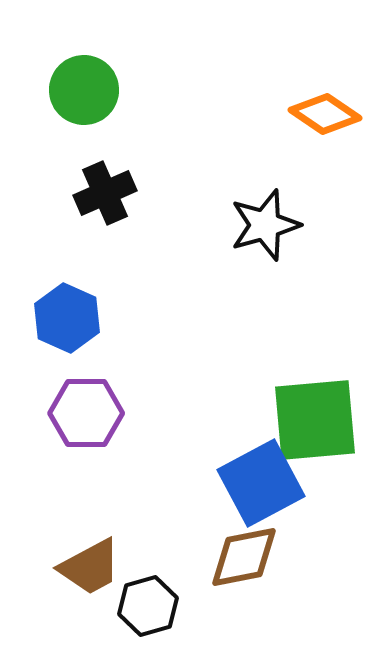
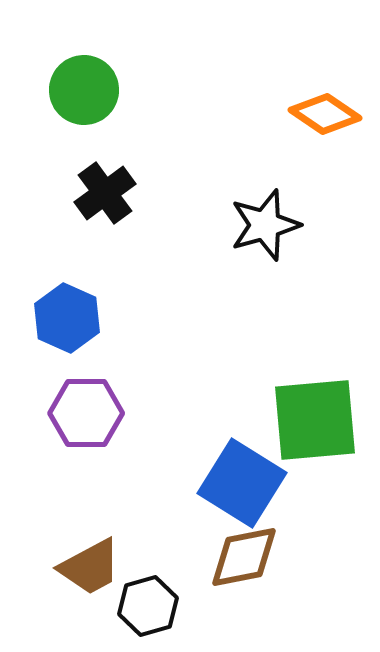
black cross: rotated 12 degrees counterclockwise
blue square: moved 19 px left; rotated 30 degrees counterclockwise
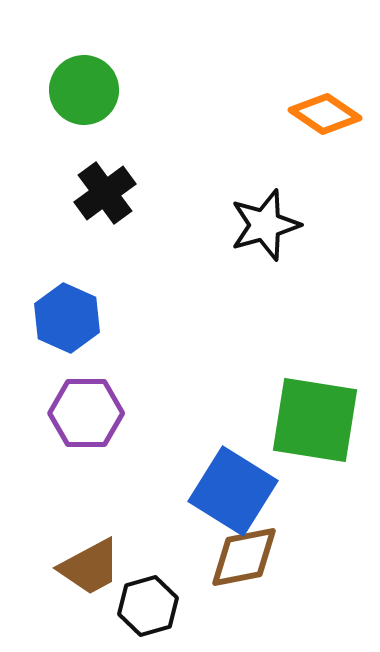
green square: rotated 14 degrees clockwise
blue square: moved 9 px left, 8 px down
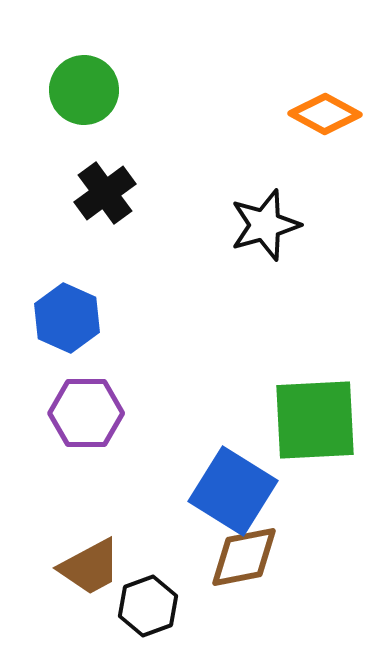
orange diamond: rotated 6 degrees counterclockwise
green square: rotated 12 degrees counterclockwise
black hexagon: rotated 4 degrees counterclockwise
